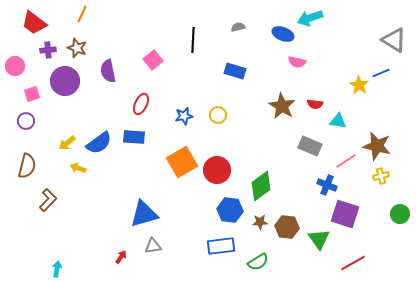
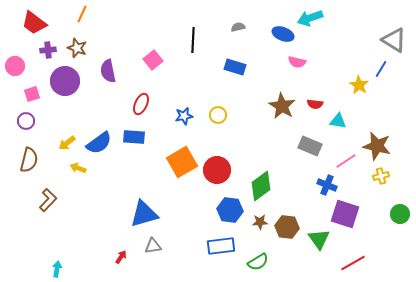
blue rectangle at (235, 71): moved 4 px up
blue line at (381, 73): moved 4 px up; rotated 36 degrees counterclockwise
brown semicircle at (27, 166): moved 2 px right, 6 px up
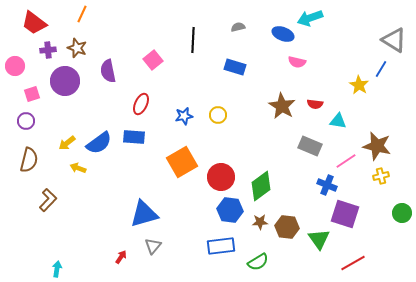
red circle at (217, 170): moved 4 px right, 7 px down
green circle at (400, 214): moved 2 px right, 1 px up
gray triangle at (153, 246): rotated 42 degrees counterclockwise
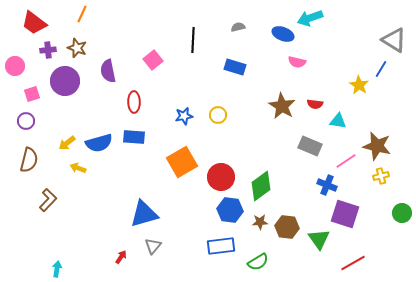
red ellipse at (141, 104): moved 7 px left, 2 px up; rotated 25 degrees counterclockwise
blue semicircle at (99, 143): rotated 20 degrees clockwise
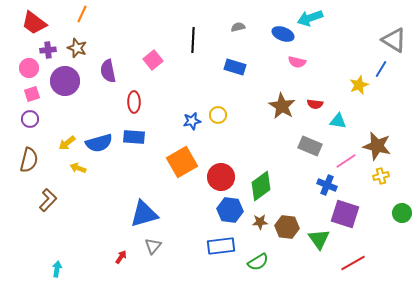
pink circle at (15, 66): moved 14 px right, 2 px down
yellow star at (359, 85): rotated 18 degrees clockwise
blue star at (184, 116): moved 8 px right, 5 px down
purple circle at (26, 121): moved 4 px right, 2 px up
